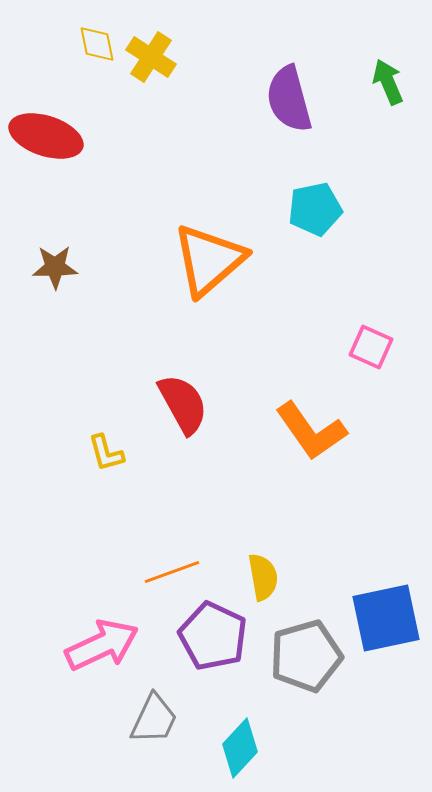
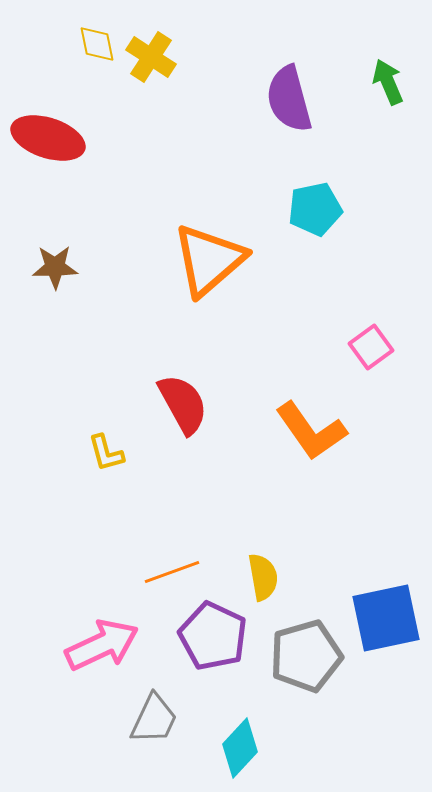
red ellipse: moved 2 px right, 2 px down
pink square: rotated 30 degrees clockwise
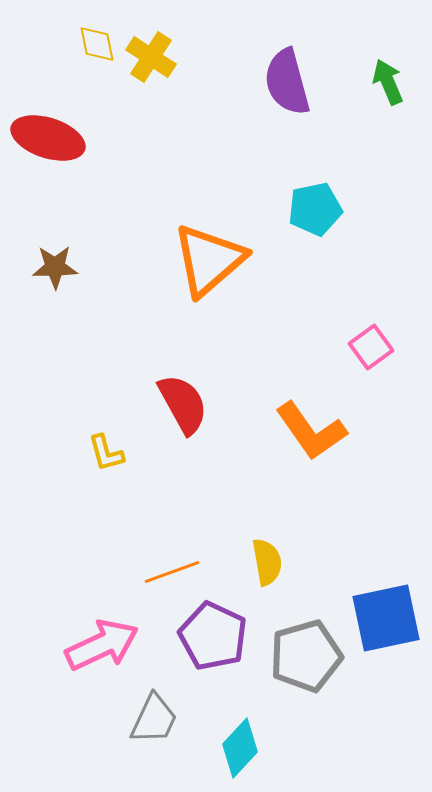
purple semicircle: moved 2 px left, 17 px up
yellow semicircle: moved 4 px right, 15 px up
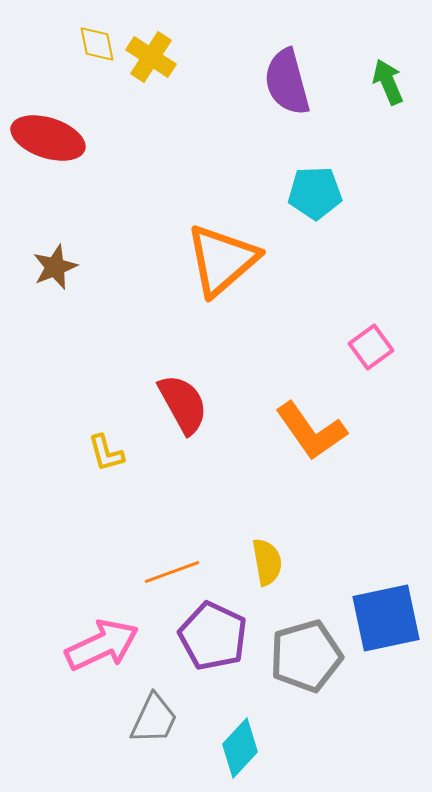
cyan pentagon: moved 16 px up; rotated 10 degrees clockwise
orange triangle: moved 13 px right
brown star: rotated 21 degrees counterclockwise
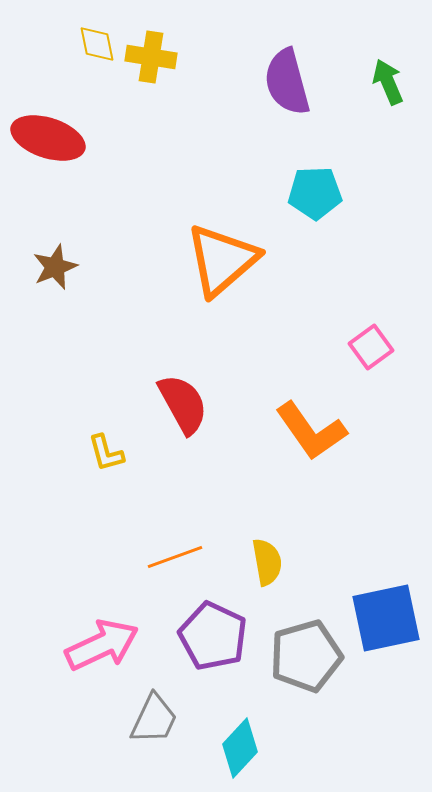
yellow cross: rotated 24 degrees counterclockwise
orange line: moved 3 px right, 15 px up
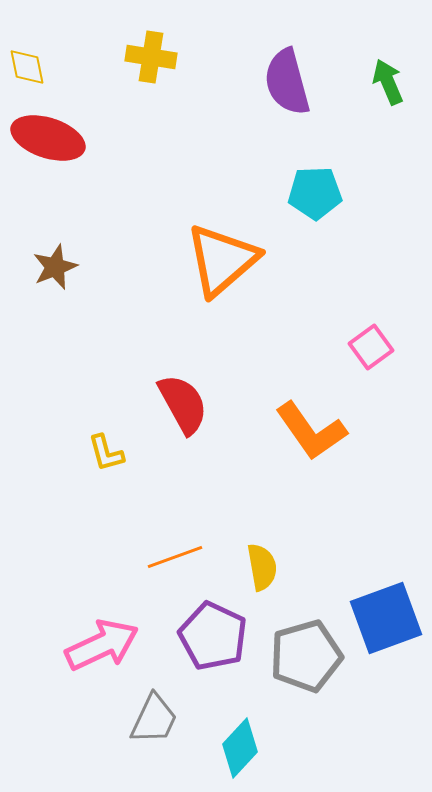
yellow diamond: moved 70 px left, 23 px down
yellow semicircle: moved 5 px left, 5 px down
blue square: rotated 8 degrees counterclockwise
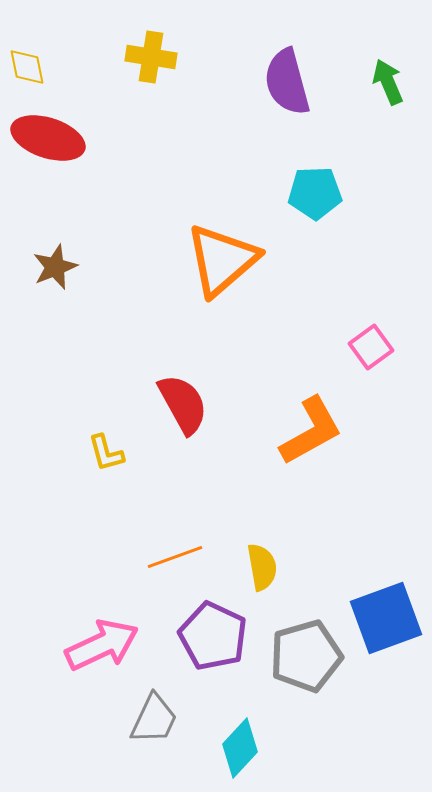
orange L-shape: rotated 84 degrees counterclockwise
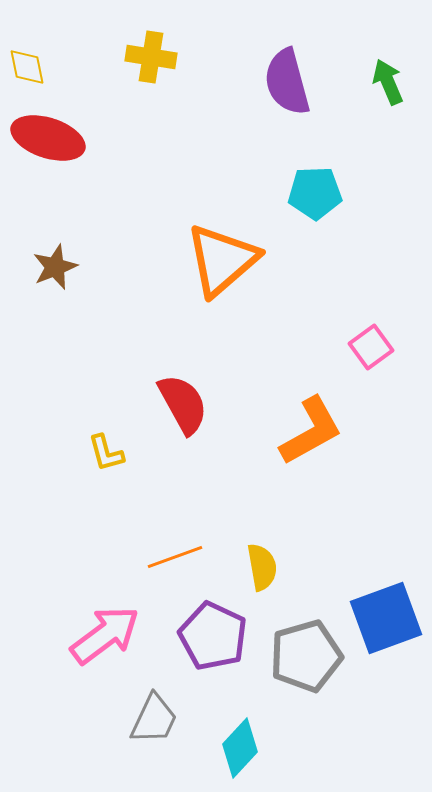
pink arrow: moved 3 px right, 10 px up; rotated 12 degrees counterclockwise
